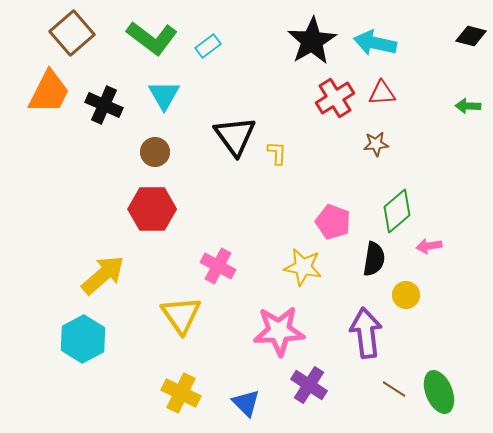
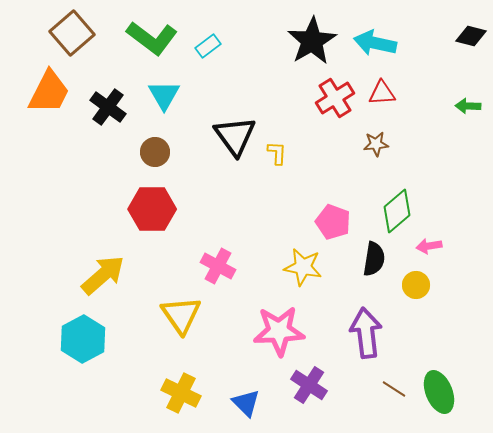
black cross: moved 4 px right, 2 px down; rotated 12 degrees clockwise
yellow circle: moved 10 px right, 10 px up
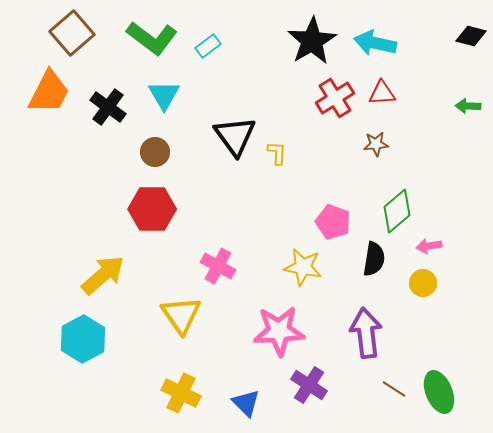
yellow circle: moved 7 px right, 2 px up
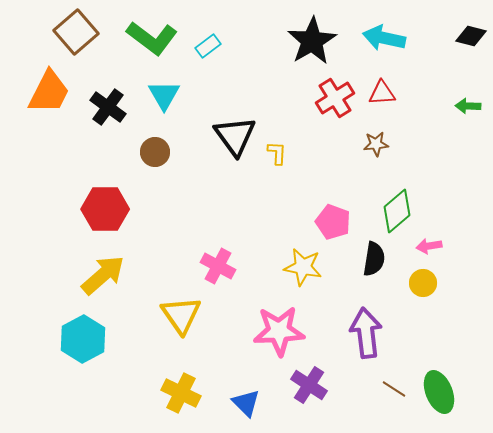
brown square: moved 4 px right, 1 px up
cyan arrow: moved 9 px right, 5 px up
red hexagon: moved 47 px left
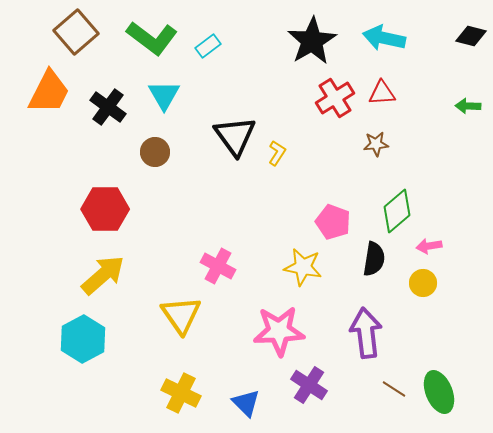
yellow L-shape: rotated 30 degrees clockwise
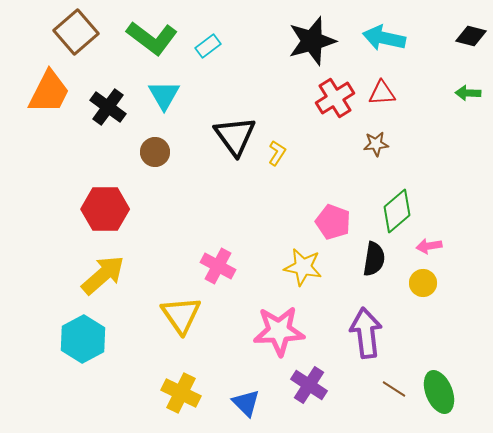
black star: rotated 15 degrees clockwise
green arrow: moved 13 px up
